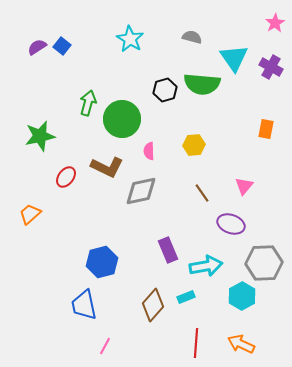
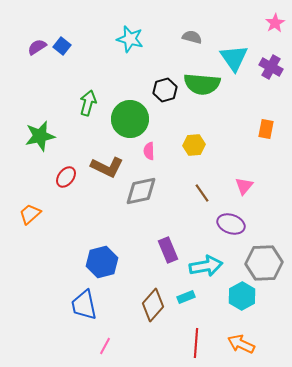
cyan star: rotated 16 degrees counterclockwise
green circle: moved 8 px right
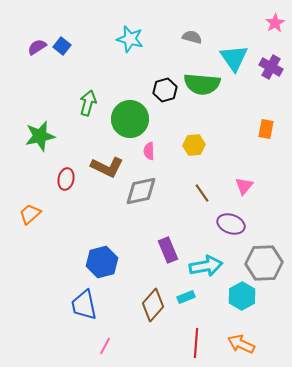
red ellipse: moved 2 px down; rotated 25 degrees counterclockwise
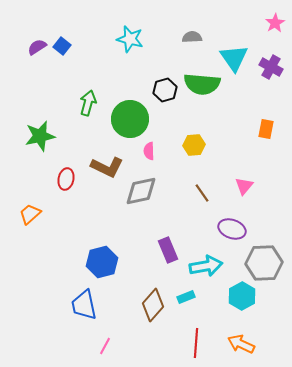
gray semicircle: rotated 18 degrees counterclockwise
purple ellipse: moved 1 px right, 5 px down
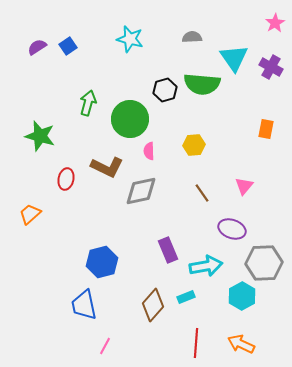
blue square: moved 6 px right; rotated 18 degrees clockwise
green star: rotated 28 degrees clockwise
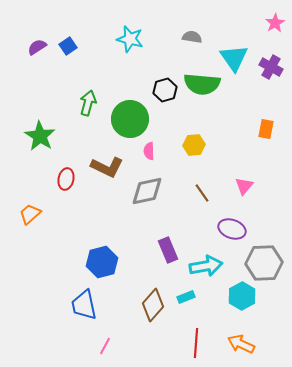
gray semicircle: rotated 12 degrees clockwise
green star: rotated 16 degrees clockwise
gray diamond: moved 6 px right
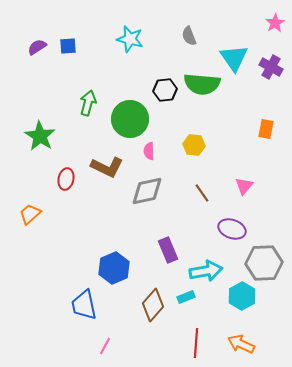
gray semicircle: moved 3 px left, 1 px up; rotated 120 degrees counterclockwise
blue square: rotated 30 degrees clockwise
black hexagon: rotated 10 degrees clockwise
yellow hexagon: rotated 10 degrees clockwise
blue hexagon: moved 12 px right, 6 px down; rotated 8 degrees counterclockwise
cyan arrow: moved 5 px down
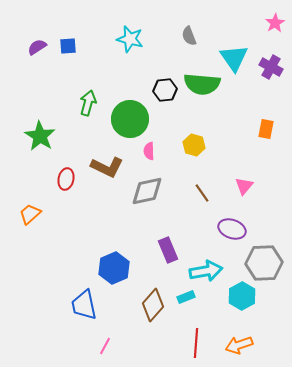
yellow hexagon: rotated 10 degrees clockwise
orange arrow: moved 2 px left, 1 px down; rotated 44 degrees counterclockwise
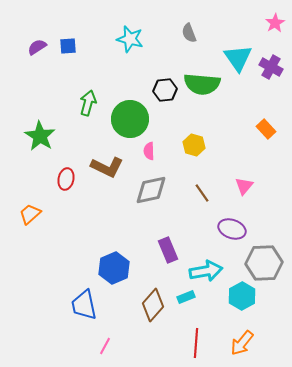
gray semicircle: moved 3 px up
cyan triangle: moved 4 px right
orange rectangle: rotated 54 degrees counterclockwise
gray diamond: moved 4 px right, 1 px up
orange arrow: moved 3 px right, 2 px up; rotated 32 degrees counterclockwise
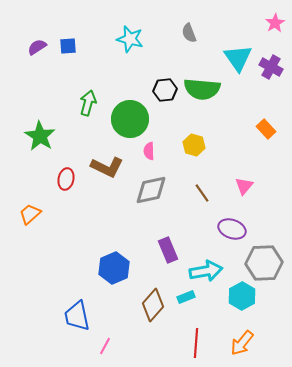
green semicircle: moved 5 px down
blue trapezoid: moved 7 px left, 11 px down
